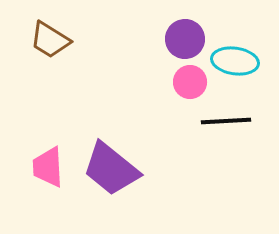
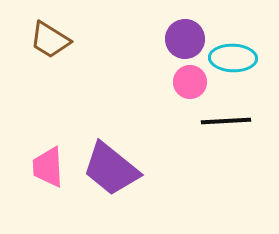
cyan ellipse: moved 2 px left, 3 px up; rotated 6 degrees counterclockwise
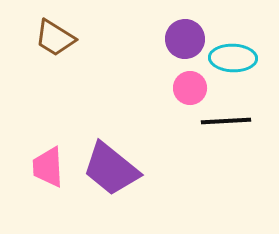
brown trapezoid: moved 5 px right, 2 px up
pink circle: moved 6 px down
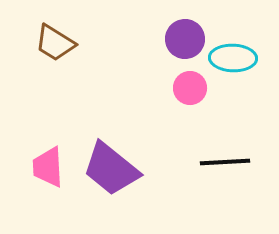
brown trapezoid: moved 5 px down
black line: moved 1 px left, 41 px down
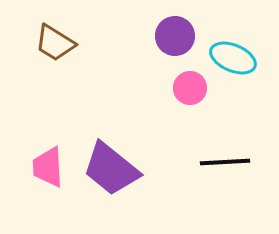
purple circle: moved 10 px left, 3 px up
cyan ellipse: rotated 21 degrees clockwise
